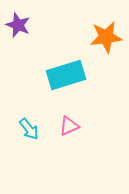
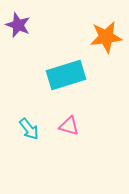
pink triangle: rotated 40 degrees clockwise
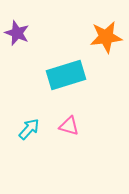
purple star: moved 1 px left, 8 px down
cyan arrow: rotated 100 degrees counterclockwise
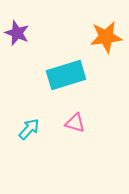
pink triangle: moved 6 px right, 3 px up
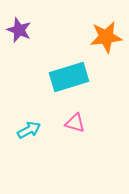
purple star: moved 2 px right, 3 px up
cyan rectangle: moved 3 px right, 2 px down
cyan arrow: moved 1 px down; rotated 20 degrees clockwise
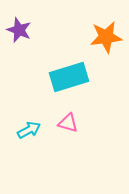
pink triangle: moved 7 px left
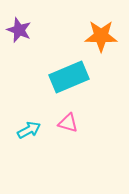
orange star: moved 5 px left, 1 px up; rotated 8 degrees clockwise
cyan rectangle: rotated 6 degrees counterclockwise
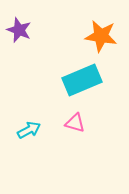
orange star: rotated 8 degrees clockwise
cyan rectangle: moved 13 px right, 3 px down
pink triangle: moved 7 px right
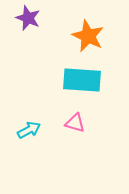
purple star: moved 9 px right, 12 px up
orange star: moved 13 px left; rotated 16 degrees clockwise
cyan rectangle: rotated 27 degrees clockwise
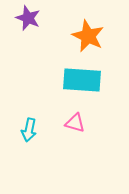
cyan arrow: rotated 130 degrees clockwise
